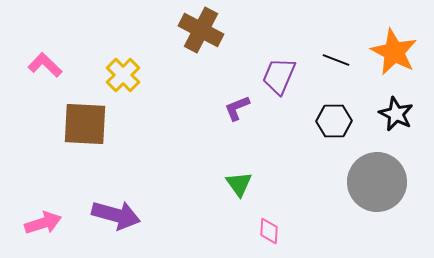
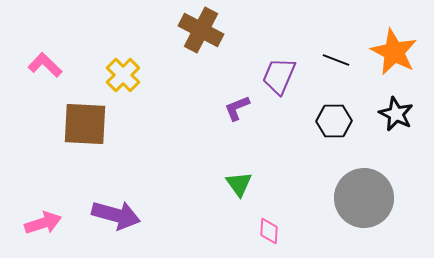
gray circle: moved 13 px left, 16 px down
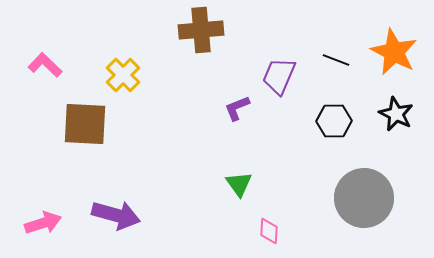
brown cross: rotated 33 degrees counterclockwise
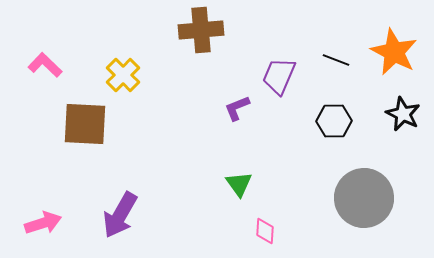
black star: moved 7 px right
purple arrow: moved 4 px right; rotated 105 degrees clockwise
pink diamond: moved 4 px left
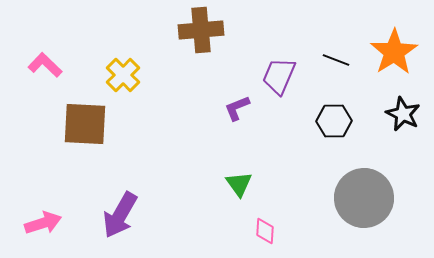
orange star: rotated 12 degrees clockwise
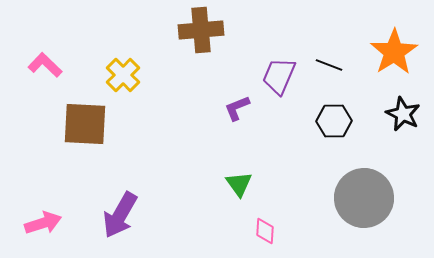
black line: moved 7 px left, 5 px down
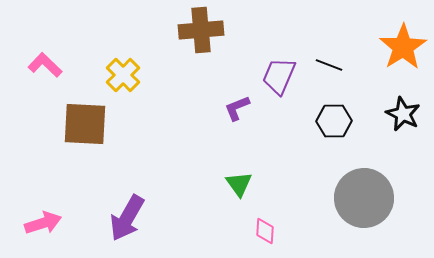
orange star: moved 9 px right, 5 px up
purple arrow: moved 7 px right, 3 px down
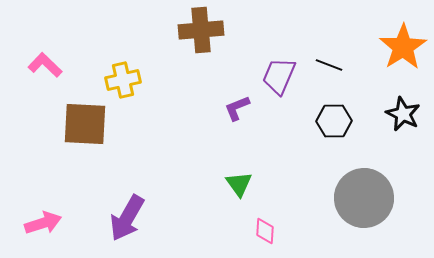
yellow cross: moved 5 px down; rotated 32 degrees clockwise
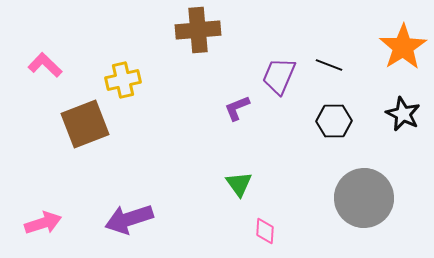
brown cross: moved 3 px left
brown square: rotated 24 degrees counterclockwise
purple arrow: moved 2 px right, 1 px down; rotated 42 degrees clockwise
